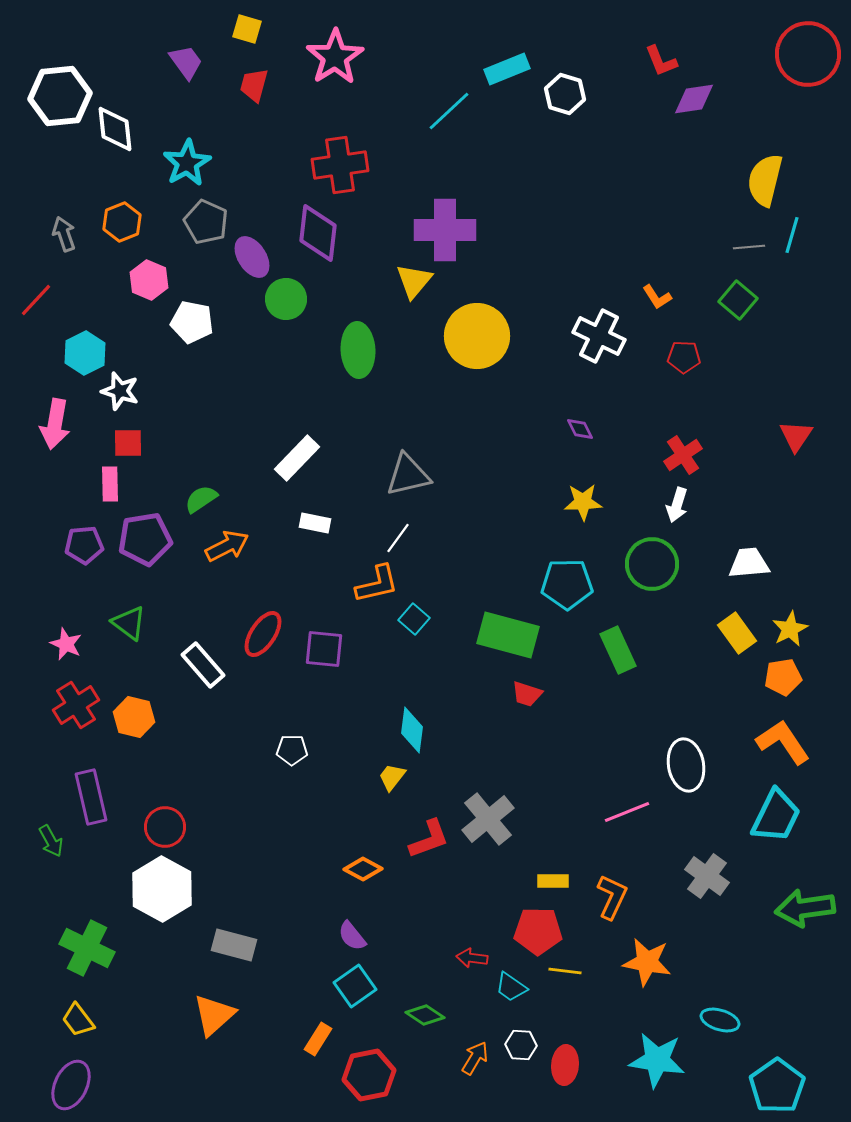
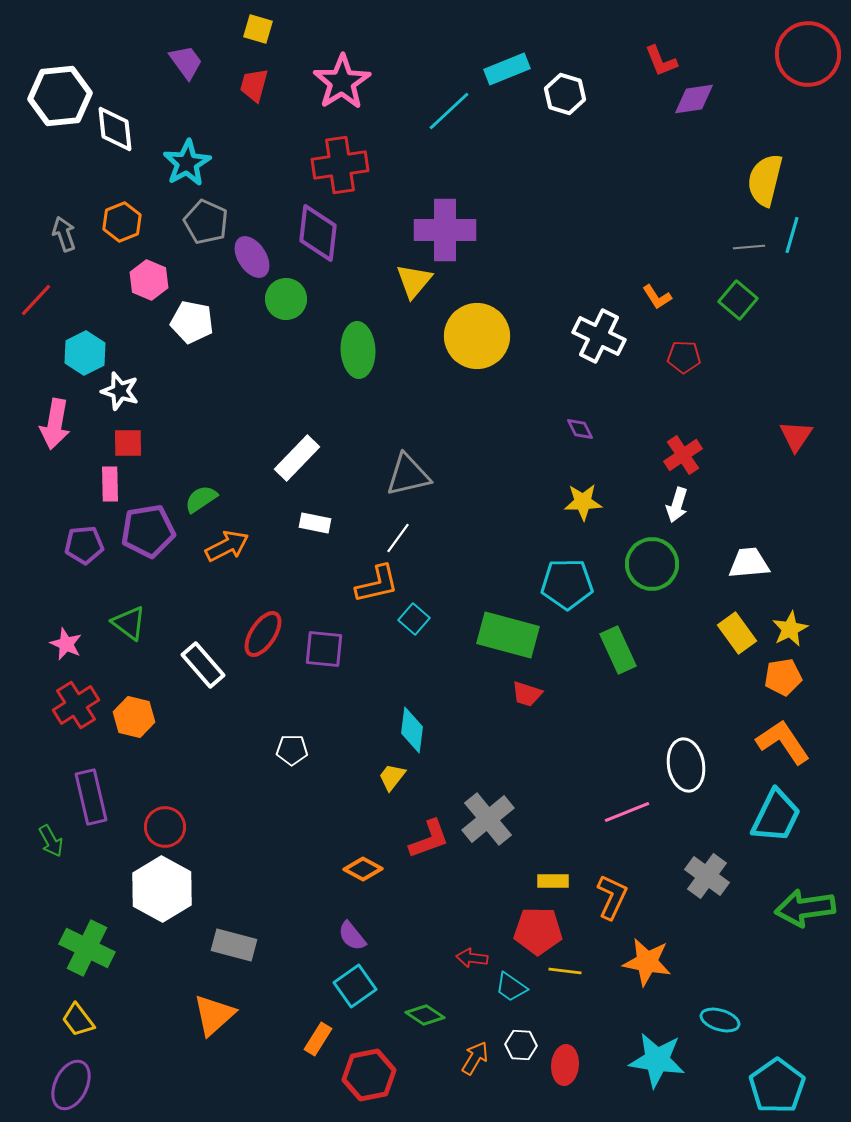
yellow square at (247, 29): moved 11 px right
pink star at (335, 57): moved 7 px right, 25 px down
purple pentagon at (145, 539): moved 3 px right, 8 px up
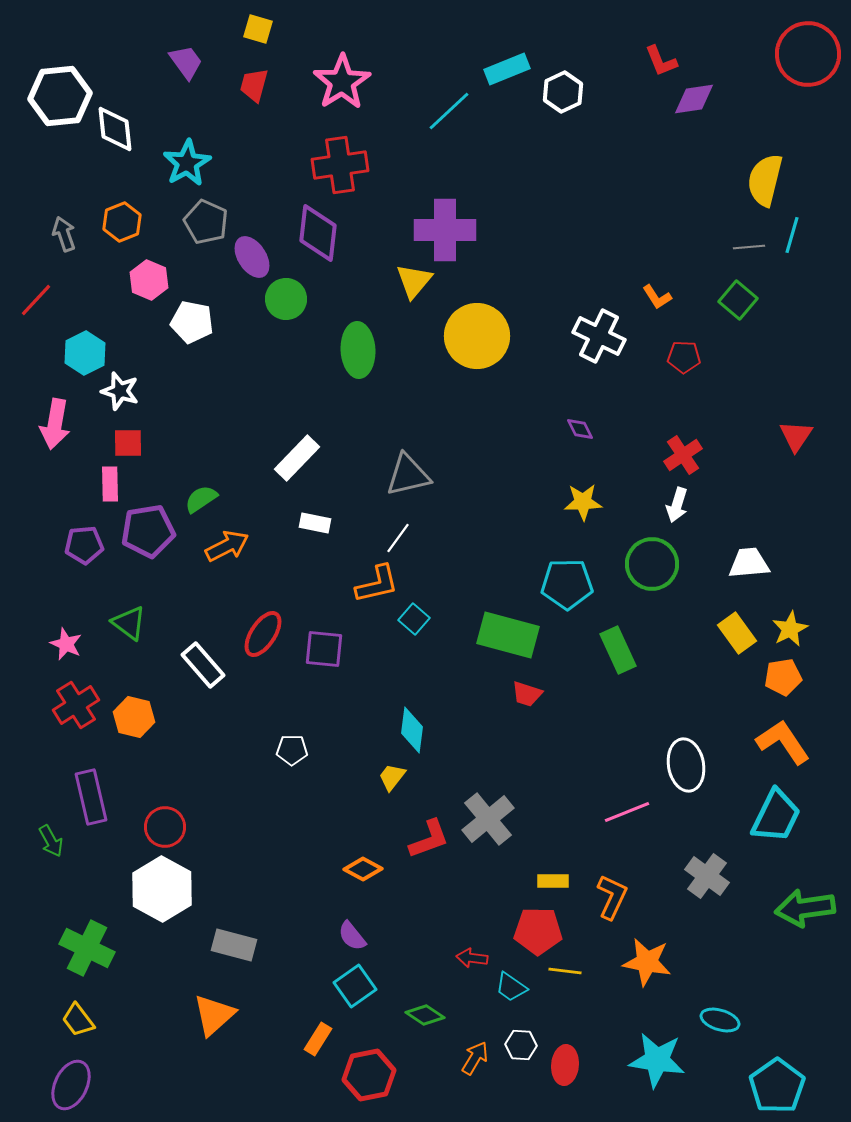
white hexagon at (565, 94): moved 2 px left, 2 px up; rotated 18 degrees clockwise
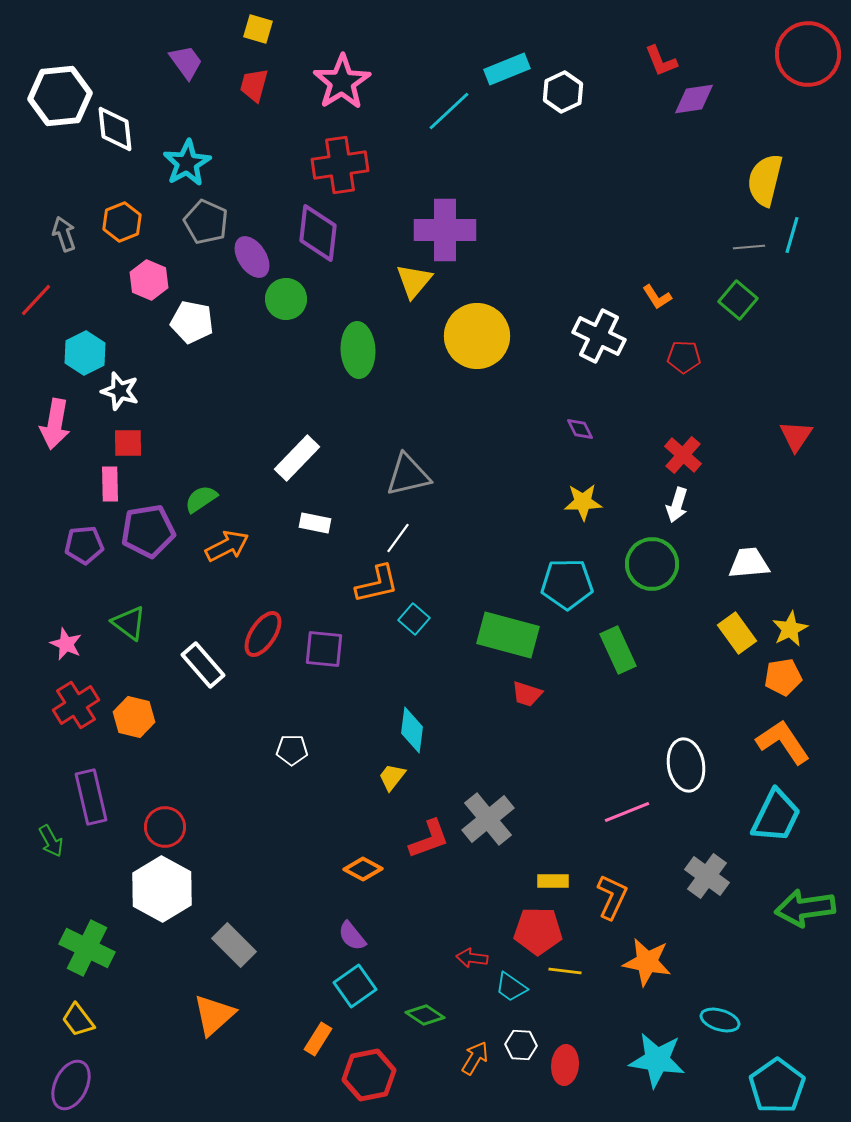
red cross at (683, 455): rotated 15 degrees counterclockwise
gray rectangle at (234, 945): rotated 30 degrees clockwise
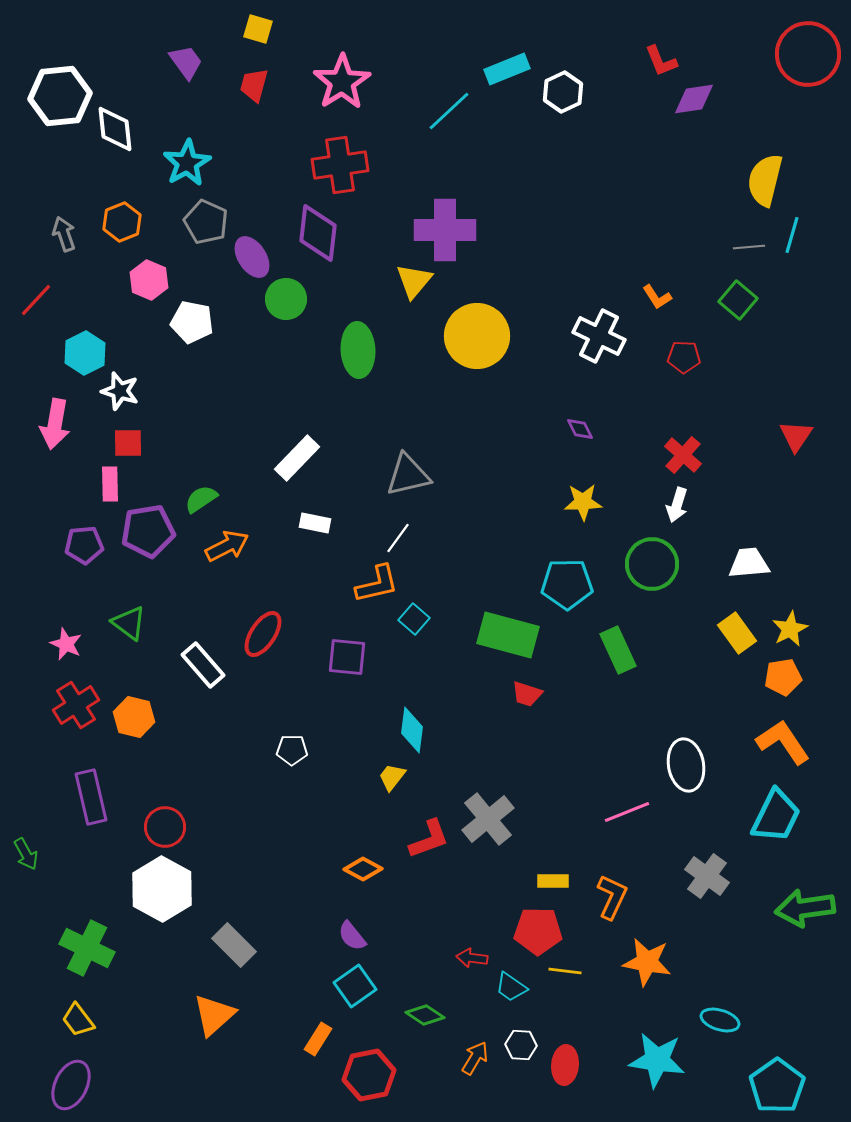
purple square at (324, 649): moved 23 px right, 8 px down
green arrow at (51, 841): moved 25 px left, 13 px down
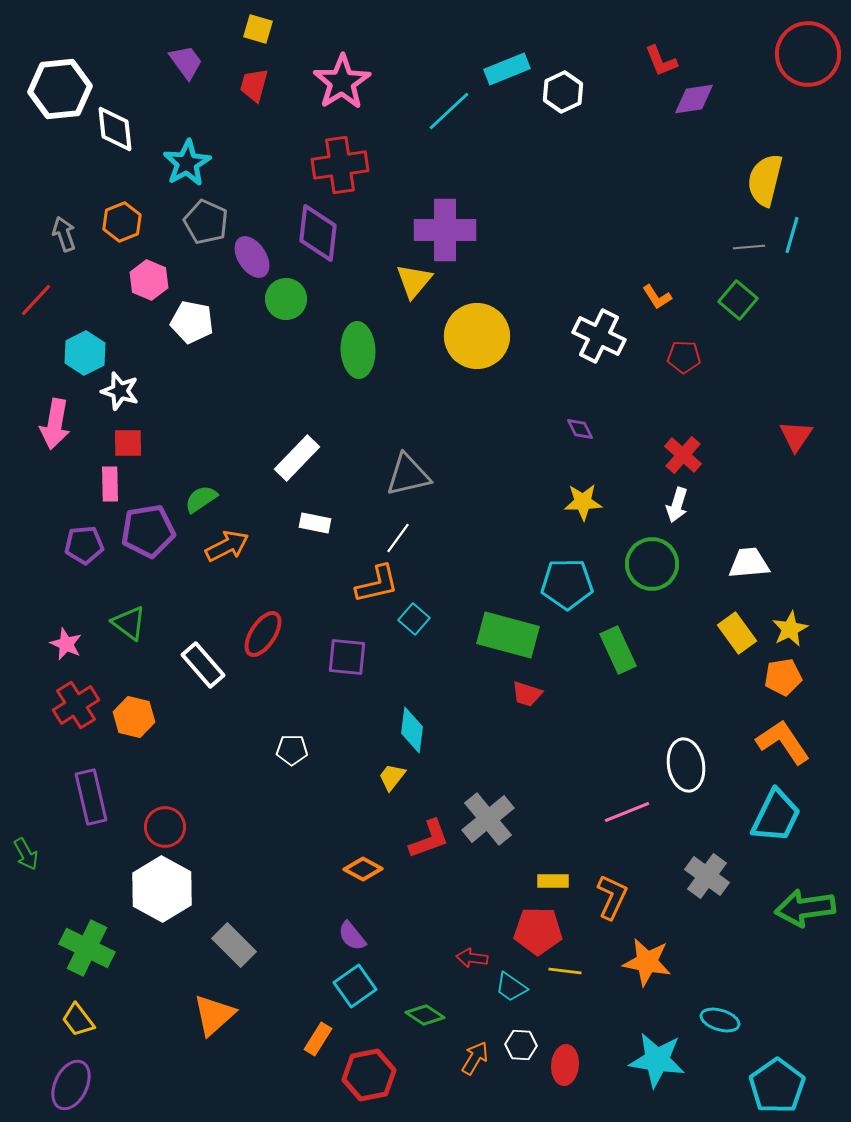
white hexagon at (60, 96): moved 7 px up
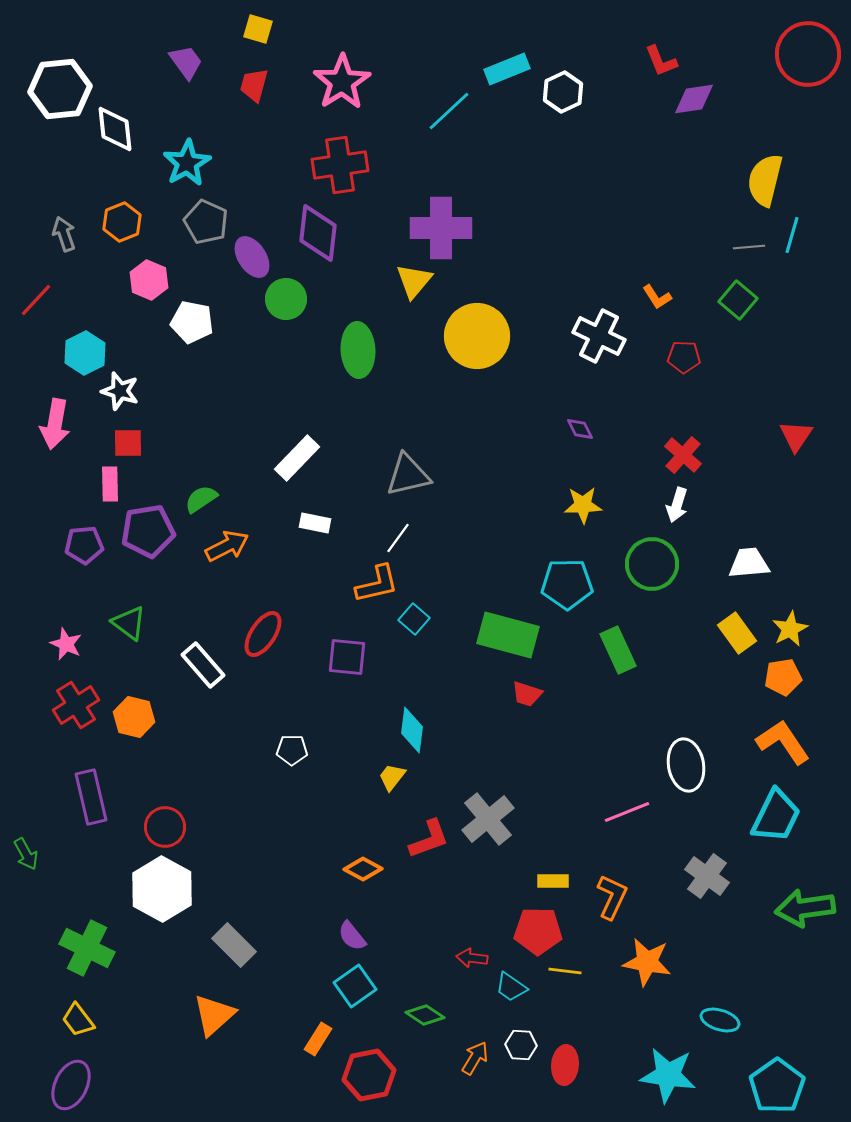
purple cross at (445, 230): moved 4 px left, 2 px up
yellow star at (583, 502): moved 3 px down
cyan star at (657, 1060): moved 11 px right, 15 px down
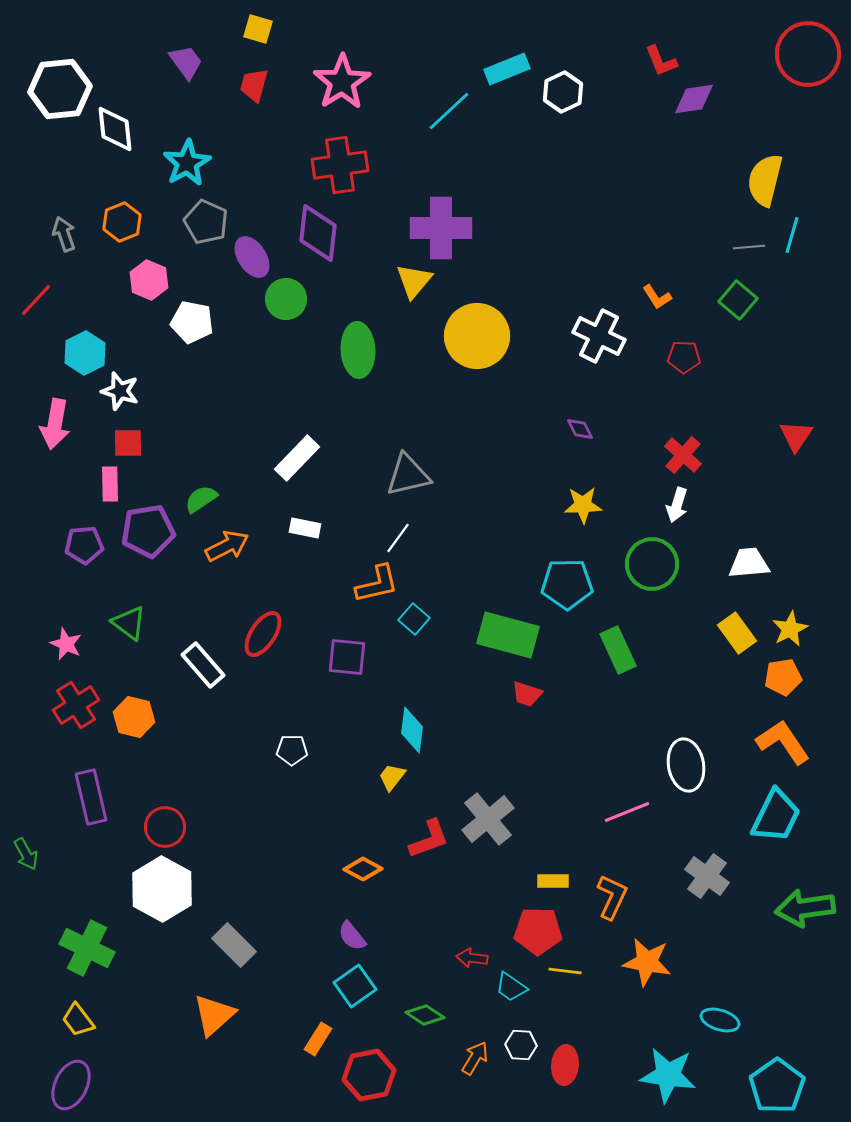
white rectangle at (315, 523): moved 10 px left, 5 px down
